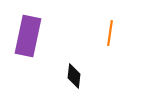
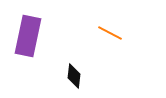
orange line: rotated 70 degrees counterclockwise
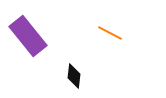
purple rectangle: rotated 51 degrees counterclockwise
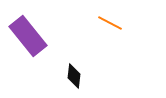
orange line: moved 10 px up
